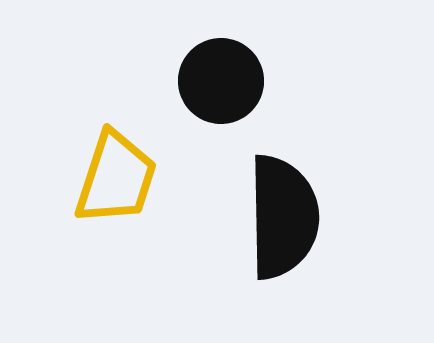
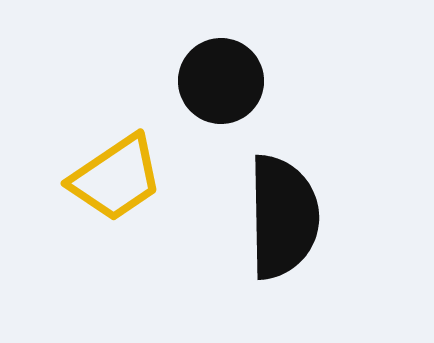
yellow trapezoid: rotated 38 degrees clockwise
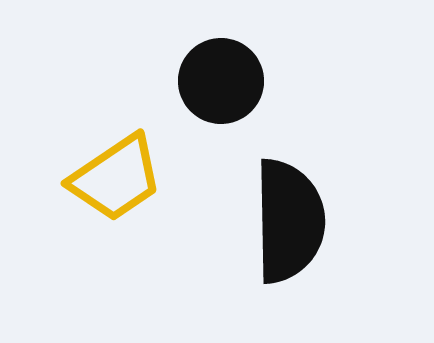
black semicircle: moved 6 px right, 4 px down
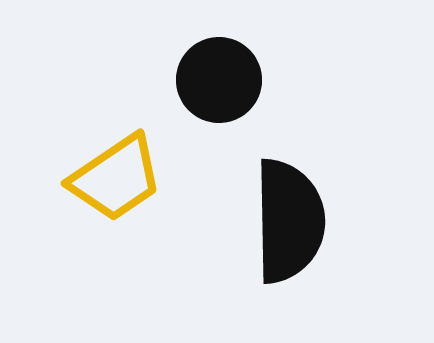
black circle: moved 2 px left, 1 px up
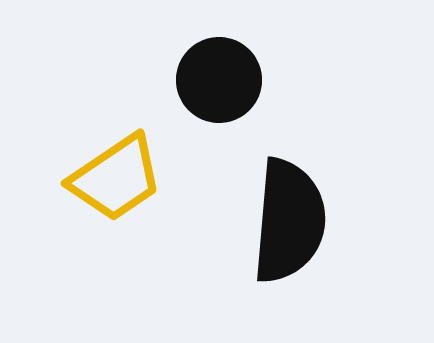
black semicircle: rotated 6 degrees clockwise
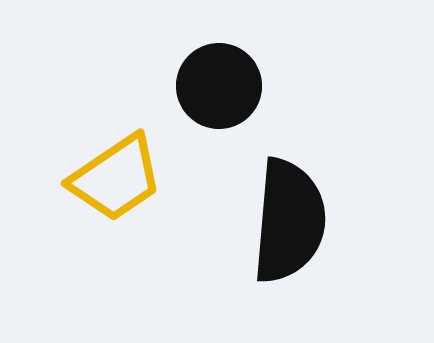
black circle: moved 6 px down
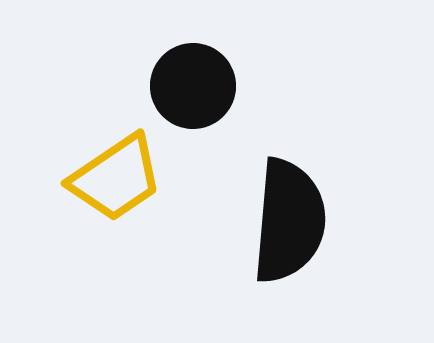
black circle: moved 26 px left
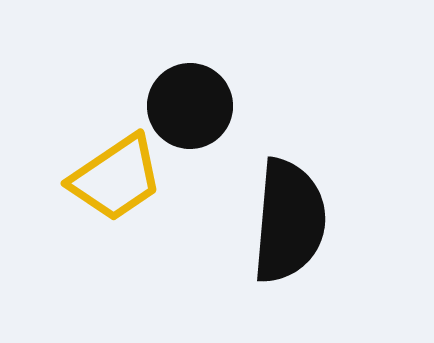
black circle: moved 3 px left, 20 px down
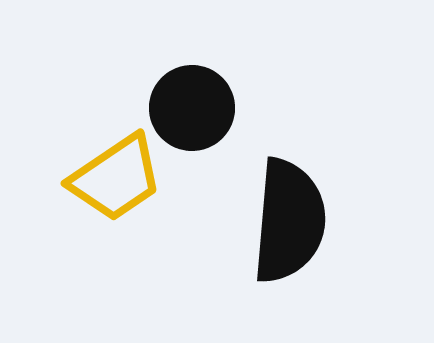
black circle: moved 2 px right, 2 px down
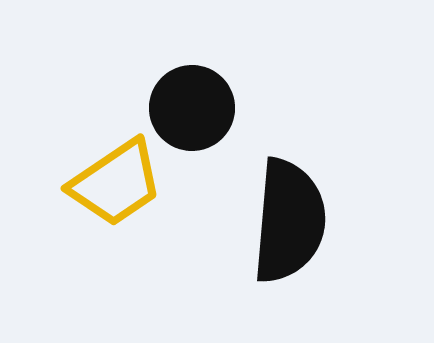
yellow trapezoid: moved 5 px down
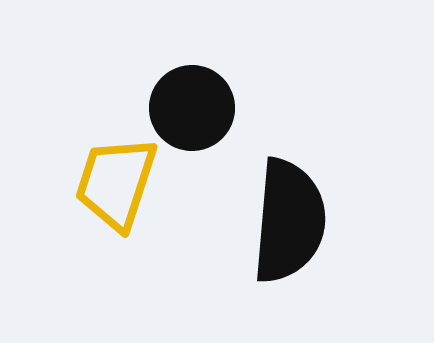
yellow trapezoid: rotated 142 degrees clockwise
